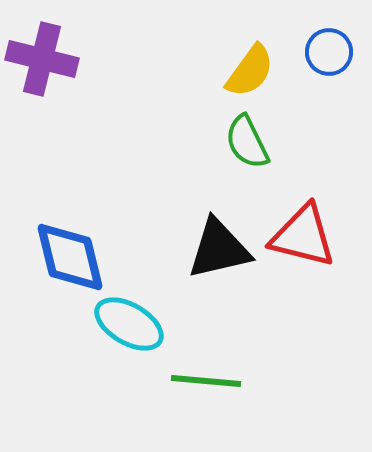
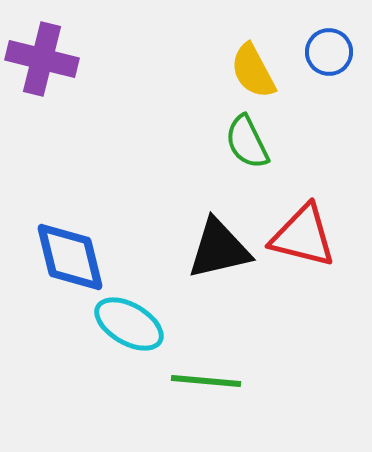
yellow semicircle: moved 3 px right; rotated 116 degrees clockwise
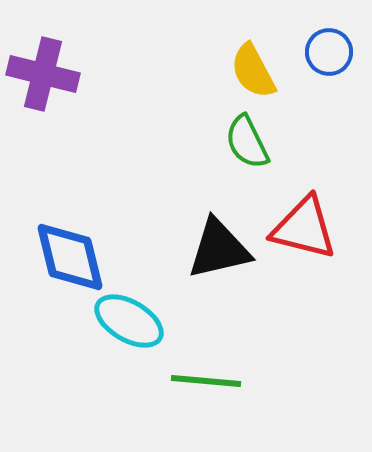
purple cross: moved 1 px right, 15 px down
red triangle: moved 1 px right, 8 px up
cyan ellipse: moved 3 px up
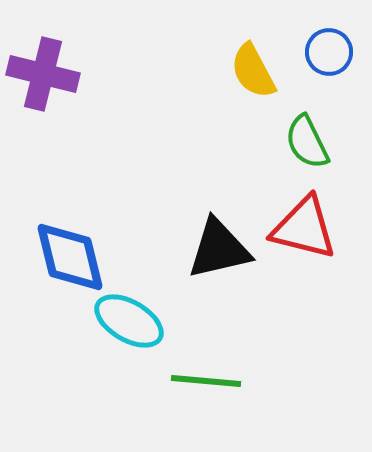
green semicircle: moved 60 px right
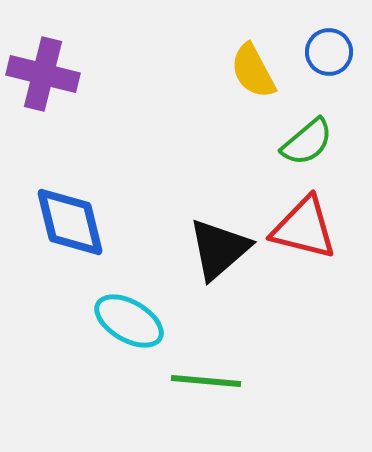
green semicircle: rotated 104 degrees counterclockwise
black triangle: rotated 28 degrees counterclockwise
blue diamond: moved 35 px up
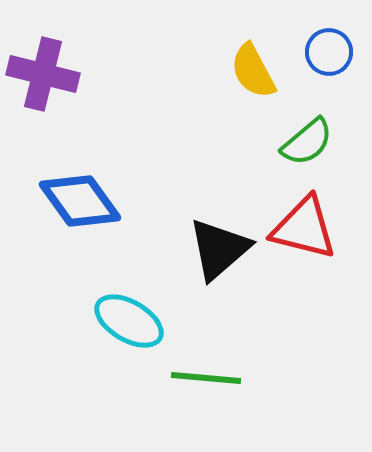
blue diamond: moved 10 px right, 21 px up; rotated 22 degrees counterclockwise
green line: moved 3 px up
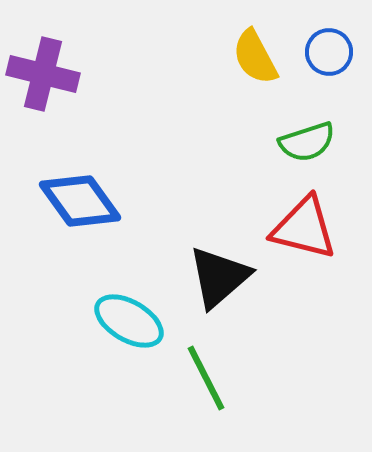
yellow semicircle: moved 2 px right, 14 px up
green semicircle: rotated 22 degrees clockwise
black triangle: moved 28 px down
green line: rotated 58 degrees clockwise
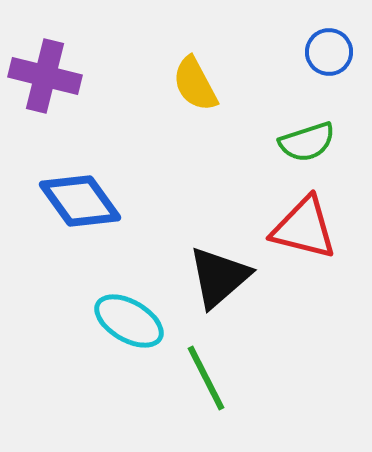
yellow semicircle: moved 60 px left, 27 px down
purple cross: moved 2 px right, 2 px down
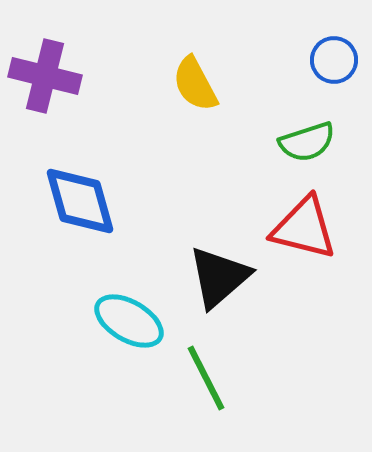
blue circle: moved 5 px right, 8 px down
blue diamond: rotated 20 degrees clockwise
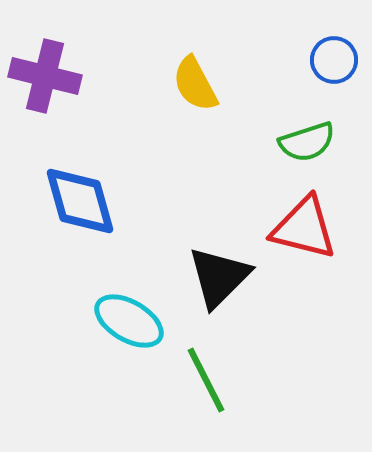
black triangle: rotated 4 degrees counterclockwise
green line: moved 2 px down
